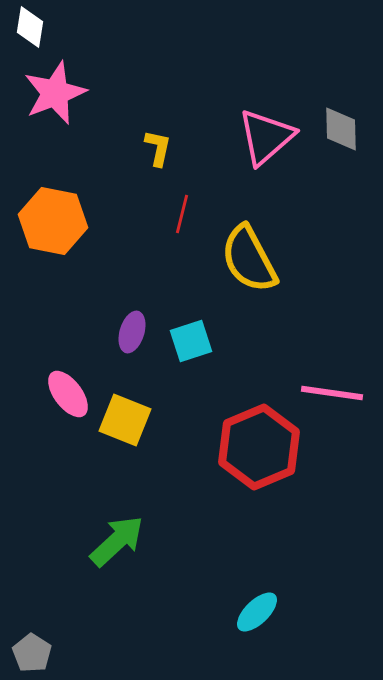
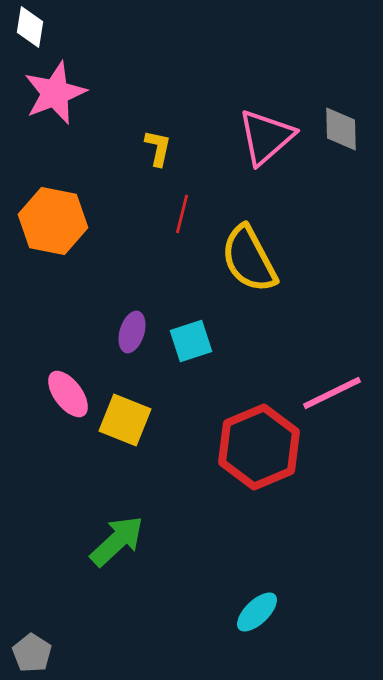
pink line: rotated 34 degrees counterclockwise
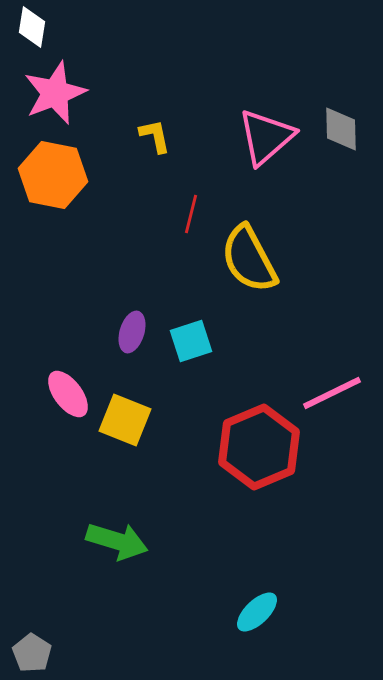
white diamond: moved 2 px right
yellow L-shape: moved 3 px left, 12 px up; rotated 24 degrees counterclockwise
red line: moved 9 px right
orange hexagon: moved 46 px up
green arrow: rotated 60 degrees clockwise
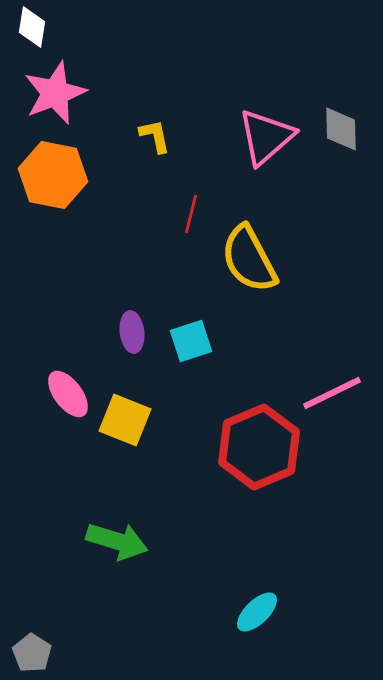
purple ellipse: rotated 24 degrees counterclockwise
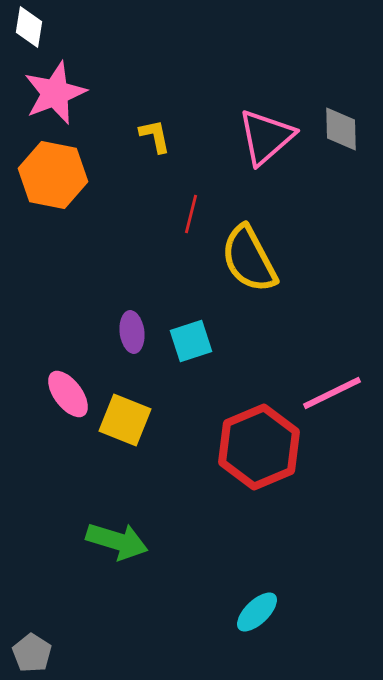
white diamond: moved 3 px left
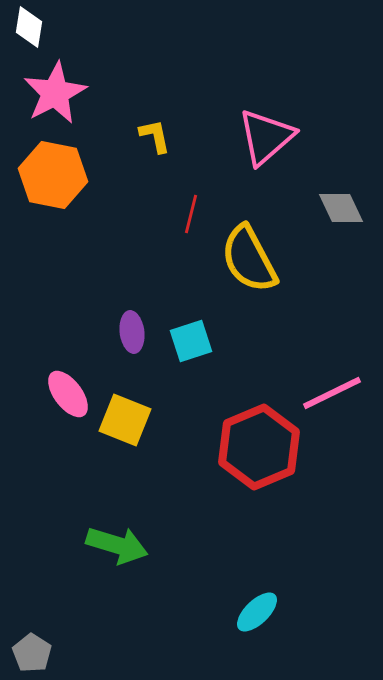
pink star: rotated 6 degrees counterclockwise
gray diamond: moved 79 px down; rotated 24 degrees counterclockwise
green arrow: moved 4 px down
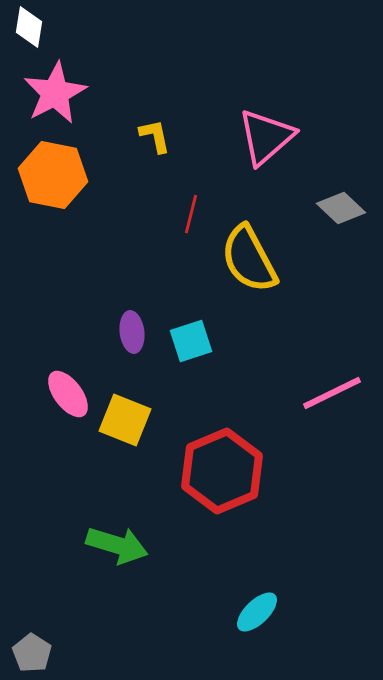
gray diamond: rotated 21 degrees counterclockwise
red hexagon: moved 37 px left, 24 px down
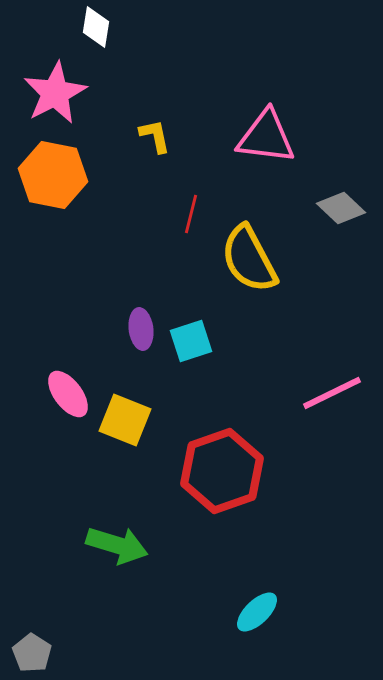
white diamond: moved 67 px right
pink triangle: rotated 48 degrees clockwise
purple ellipse: moved 9 px right, 3 px up
red hexagon: rotated 4 degrees clockwise
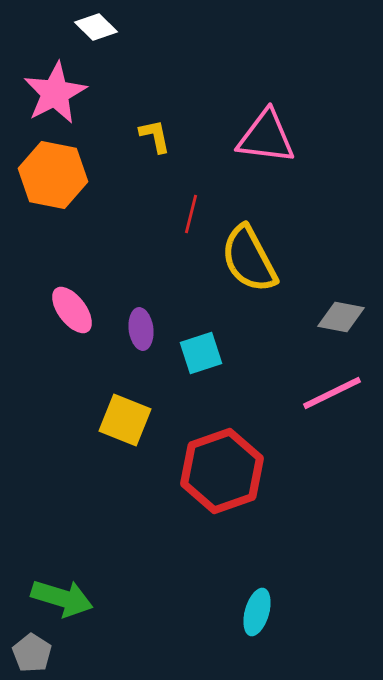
white diamond: rotated 54 degrees counterclockwise
gray diamond: moved 109 px down; rotated 33 degrees counterclockwise
cyan square: moved 10 px right, 12 px down
pink ellipse: moved 4 px right, 84 px up
green arrow: moved 55 px left, 53 px down
cyan ellipse: rotated 30 degrees counterclockwise
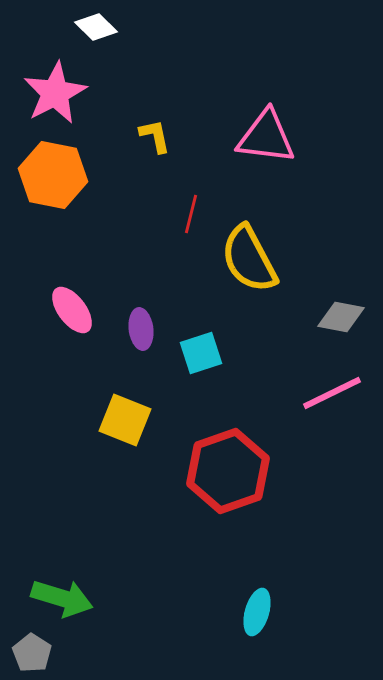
red hexagon: moved 6 px right
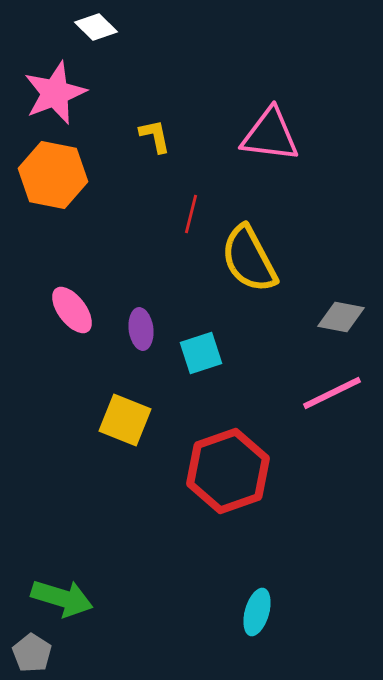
pink star: rotated 6 degrees clockwise
pink triangle: moved 4 px right, 2 px up
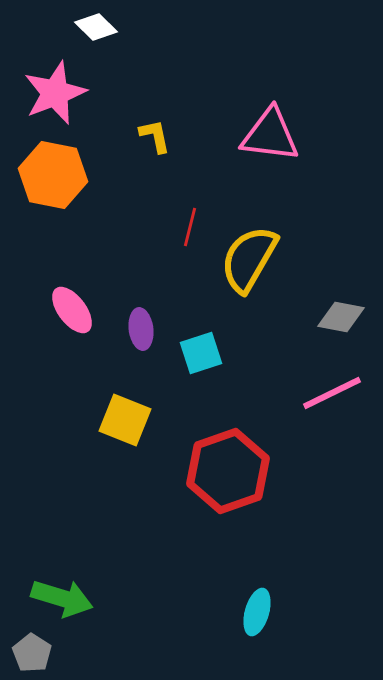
red line: moved 1 px left, 13 px down
yellow semicircle: rotated 58 degrees clockwise
